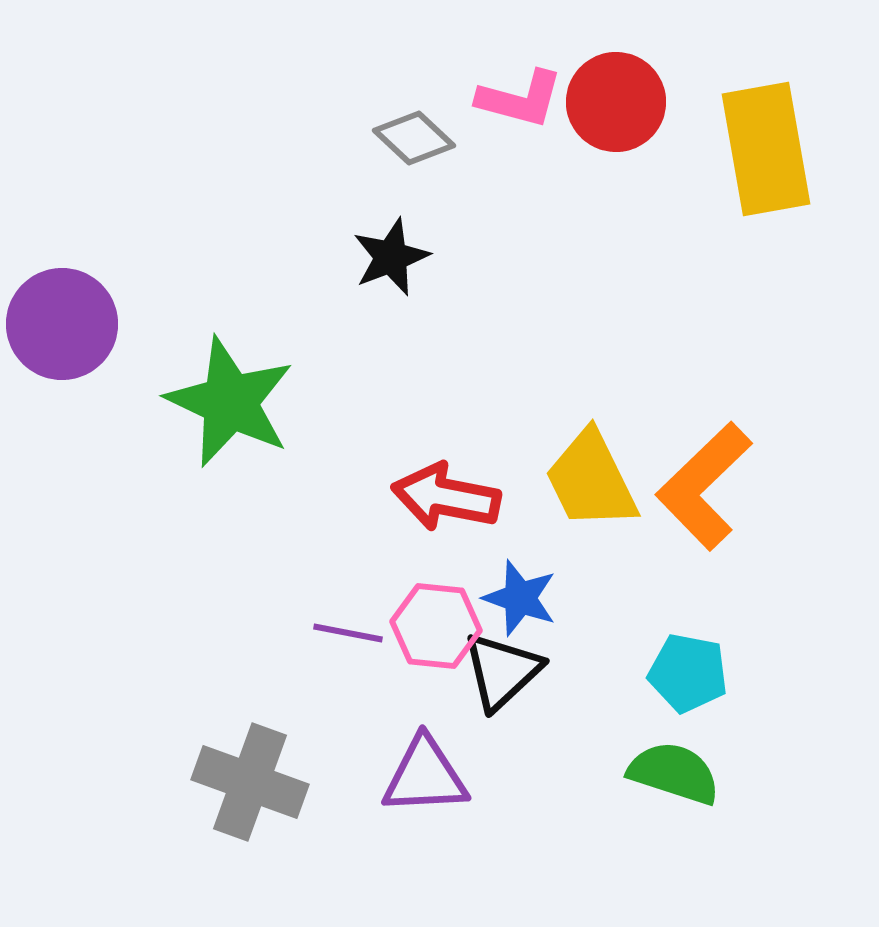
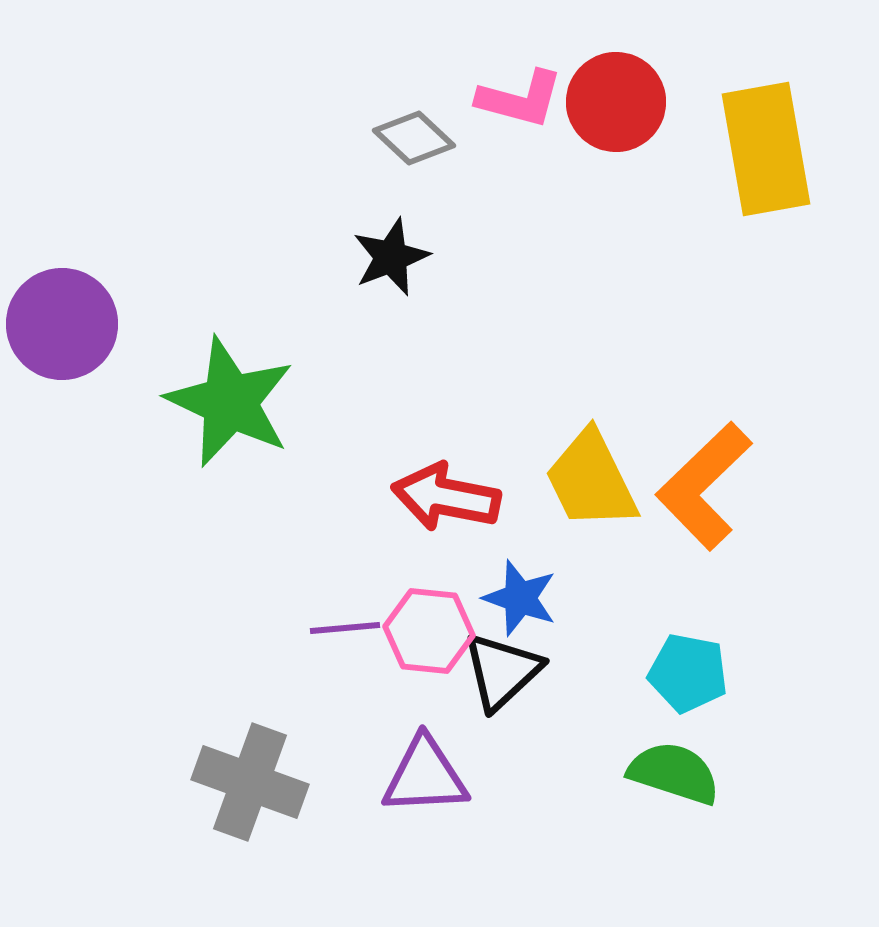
pink hexagon: moved 7 px left, 5 px down
purple line: moved 3 px left, 5 px up; rotated 16 degrees counterclockwise
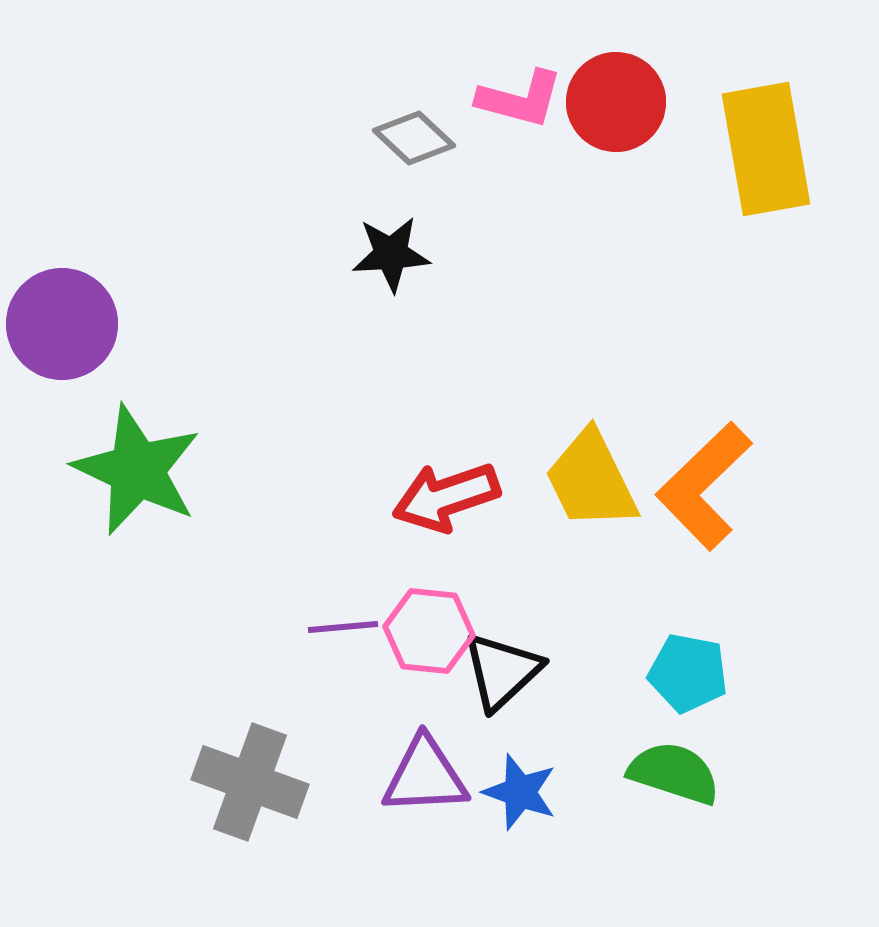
black star: moved 3 px up; rotated 18 degrees clockwise
green star: moved 93 px left, 68 px down
red arrow: rotated 30 degrees counterclockwise
blue star: moved 194 px down
purple line: moved 2 px left, 1 px up
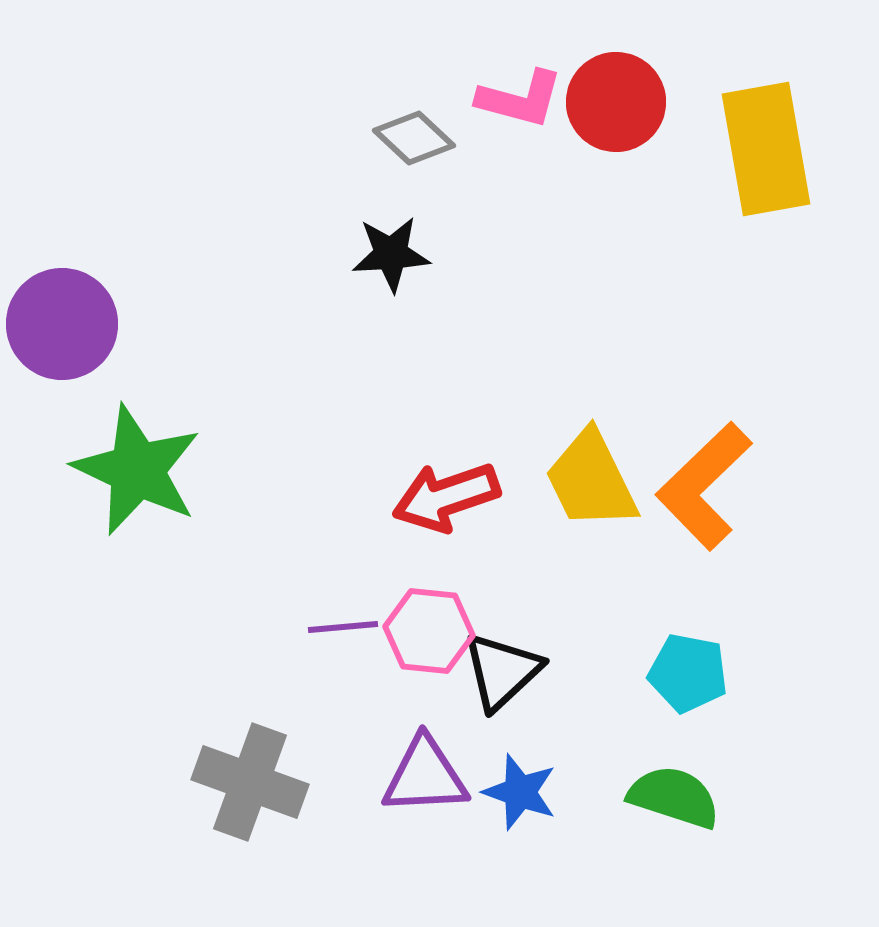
green semicircle: moved 24 px down
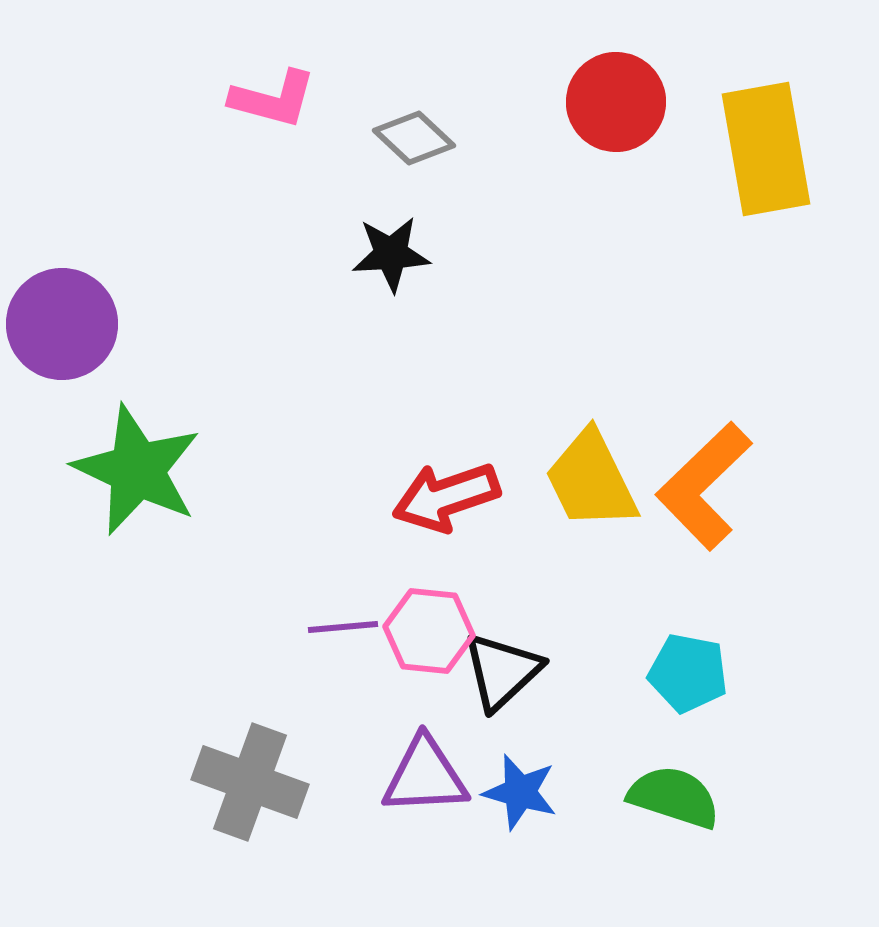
pink L-shape: moved 247 px left
blue star: rotated 4 degrees counterclockwise
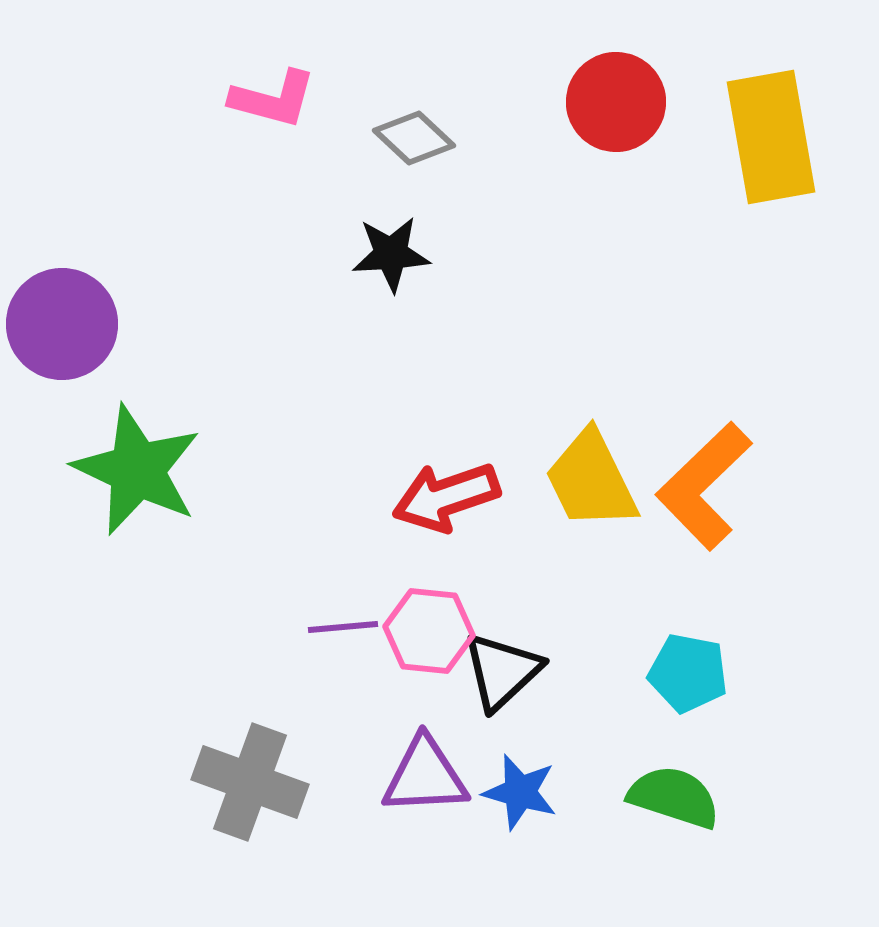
yellow rectangle: moved 5 px right, 12 px up
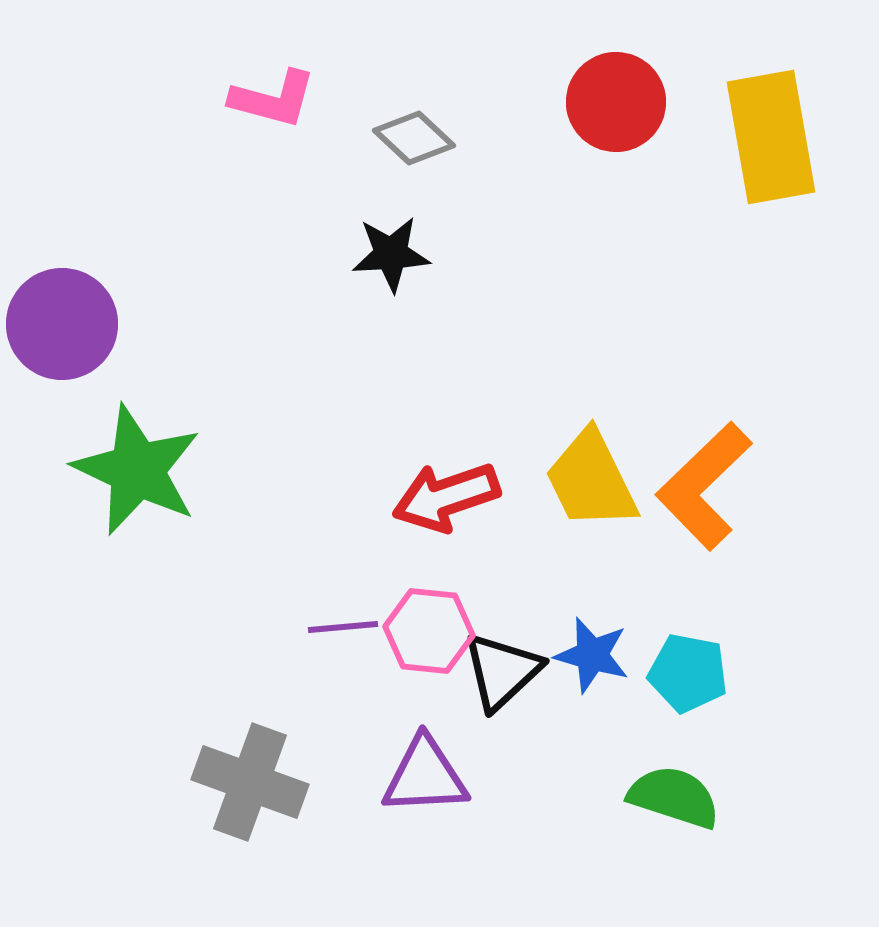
blue star: moved 72 px right, 137 px up
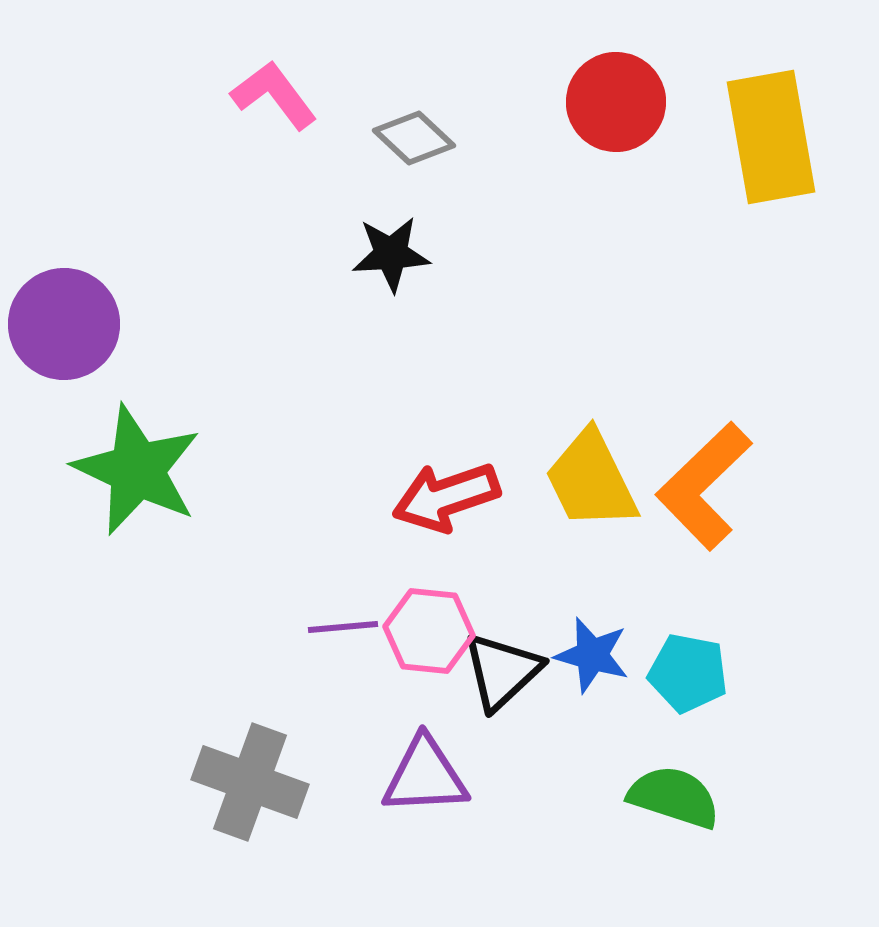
pink L-shape: moved 1 px right, 4 px up; rotated 142 degrees counterclockwise
purple circle: moved 2 px right
